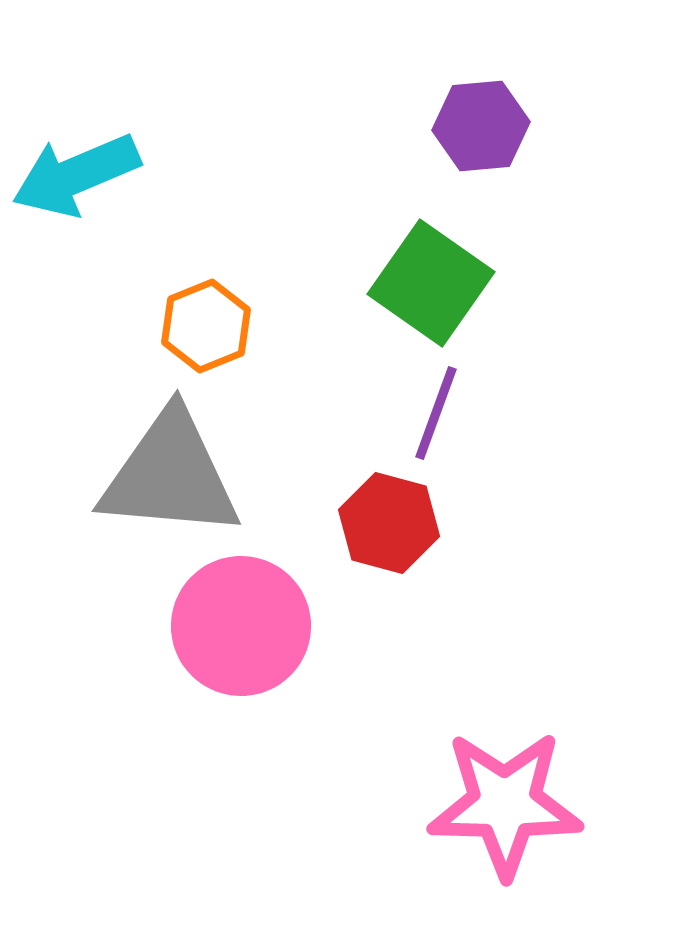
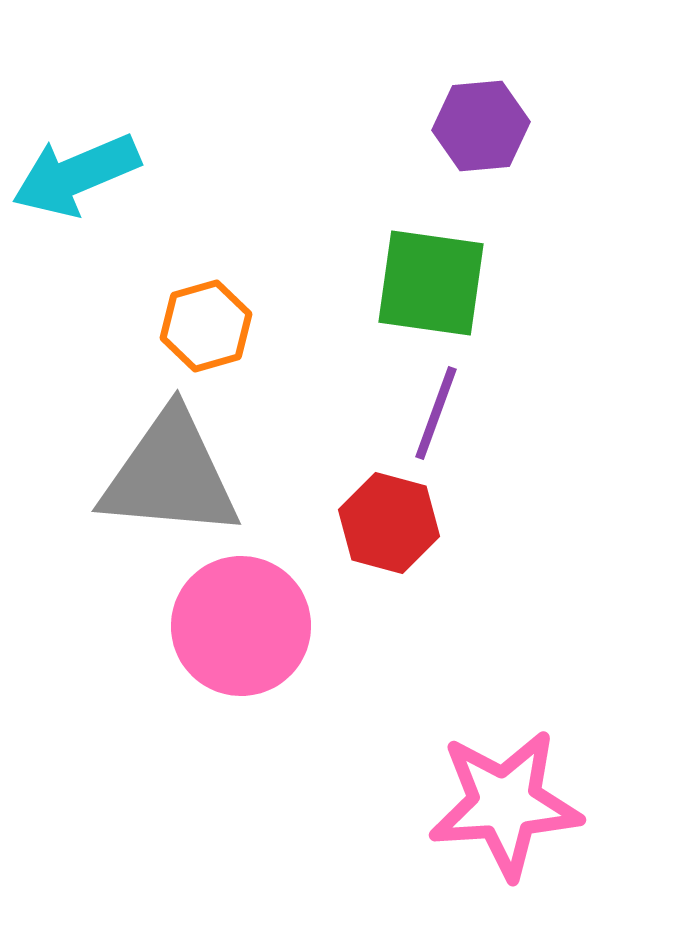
green square: rotated 27 degrees counterclockwise
orange hexagon: rotated 6 degrees clockwise
pink star: rotated 5 degrees counterclockwise
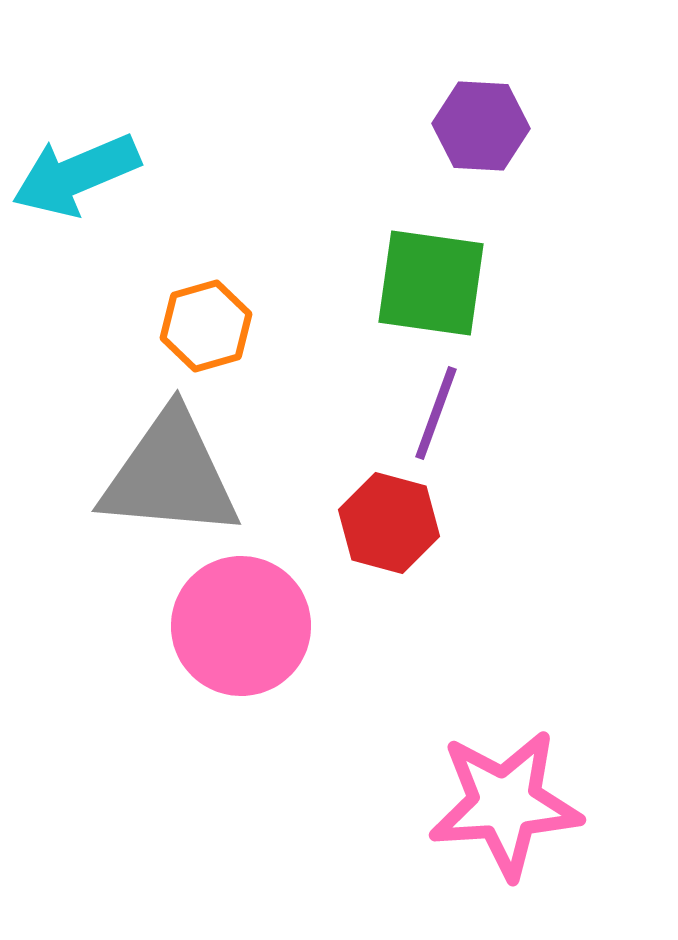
purple hexagon: rotated 8 degrees clockwise
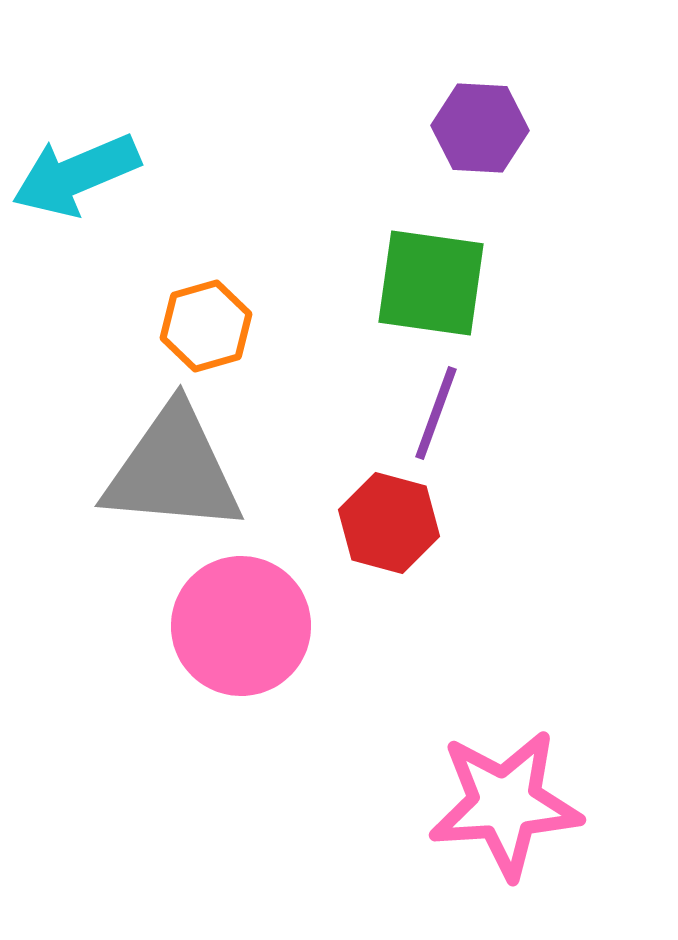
purple hexagon: moved 1 px left, 2 px down
gray triangle: moved 3 px right, 5 px up
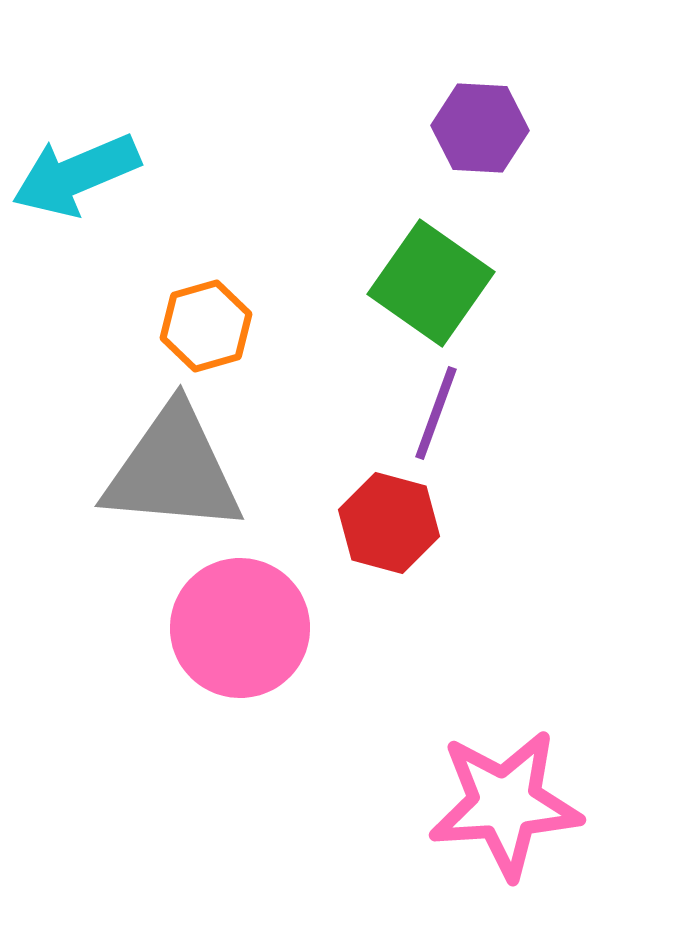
green square: rotated 27 degrees clockwise
pink circle: moved 1 px left, 2 px down
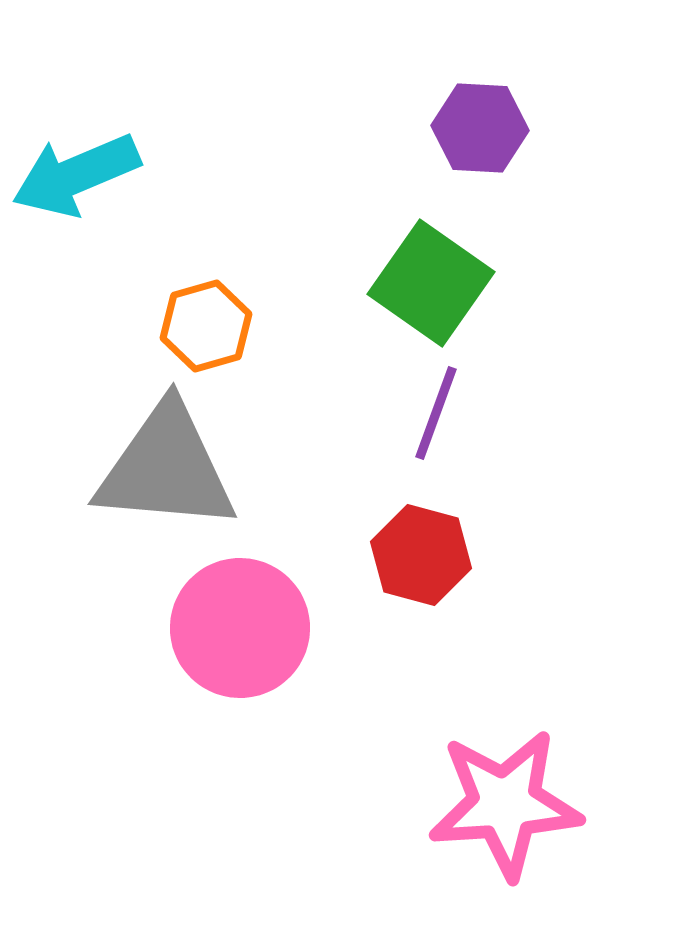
gray triangle: moved 7 px left, 2 px up
red hexagon: moved 32 px right, 32 px down
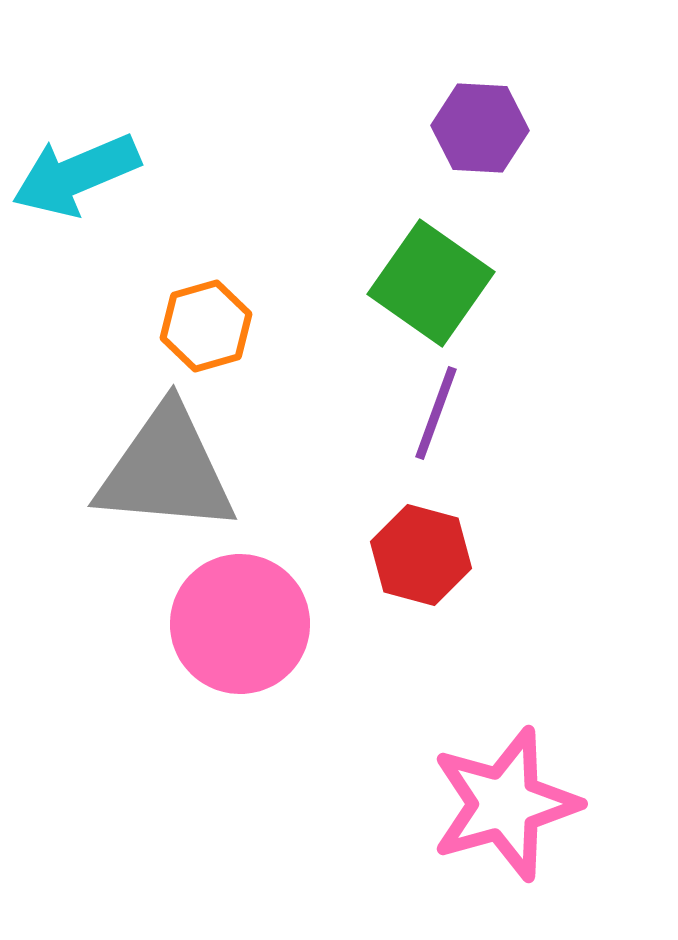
gray triangle: moved 2 px down
pink circle: moved 4 px up
pink star: rotated 12 degrees counterclockwise
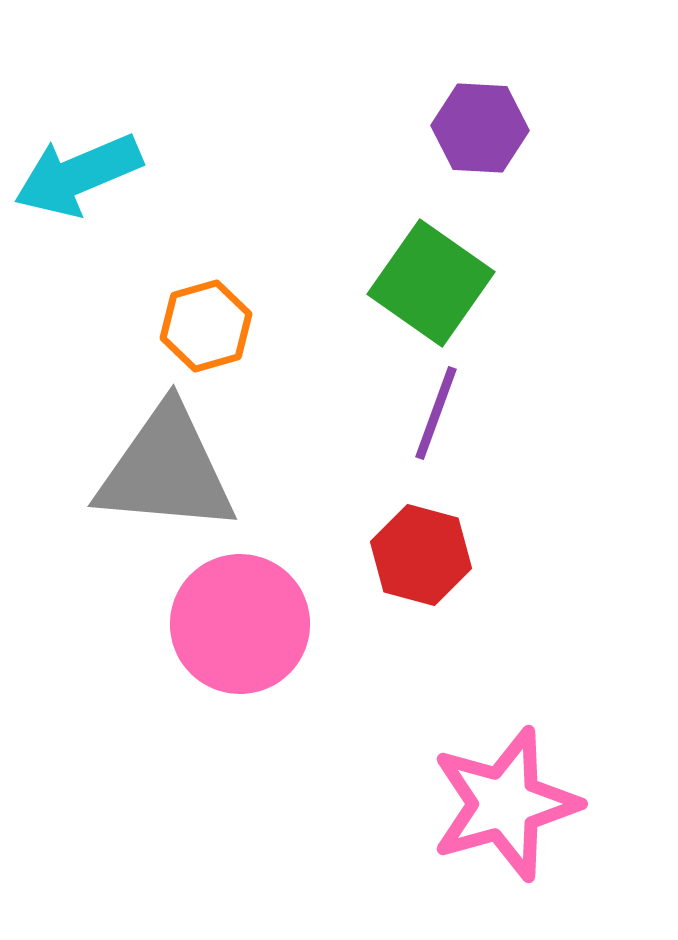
cyan arrow: moved 2 px right
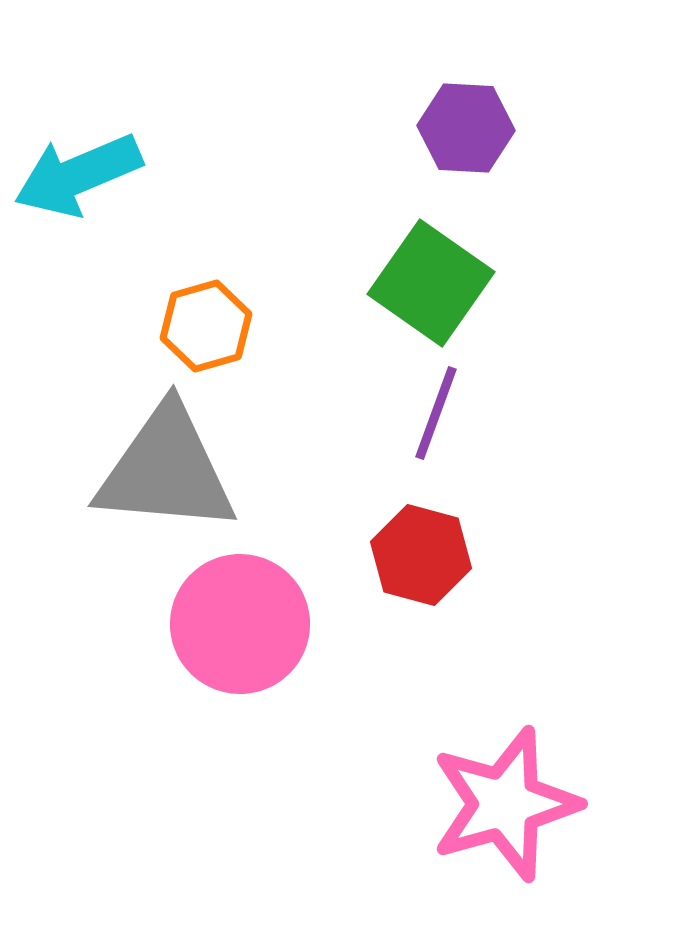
purple hexagon: moved 14 px left
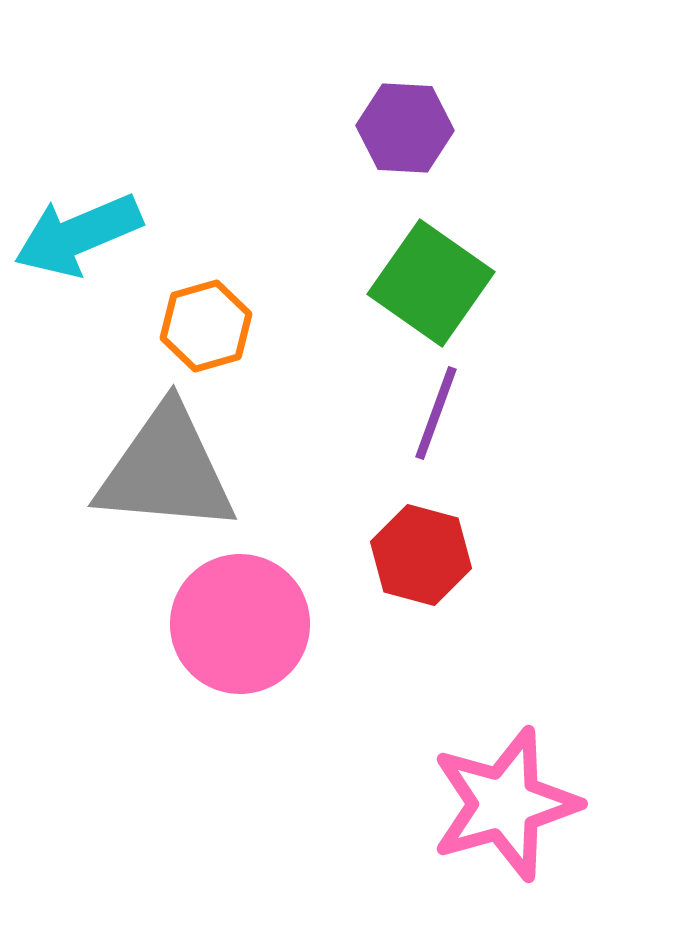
purple hexagon: moved 61 px left
cyan arrow: moved 60 px down
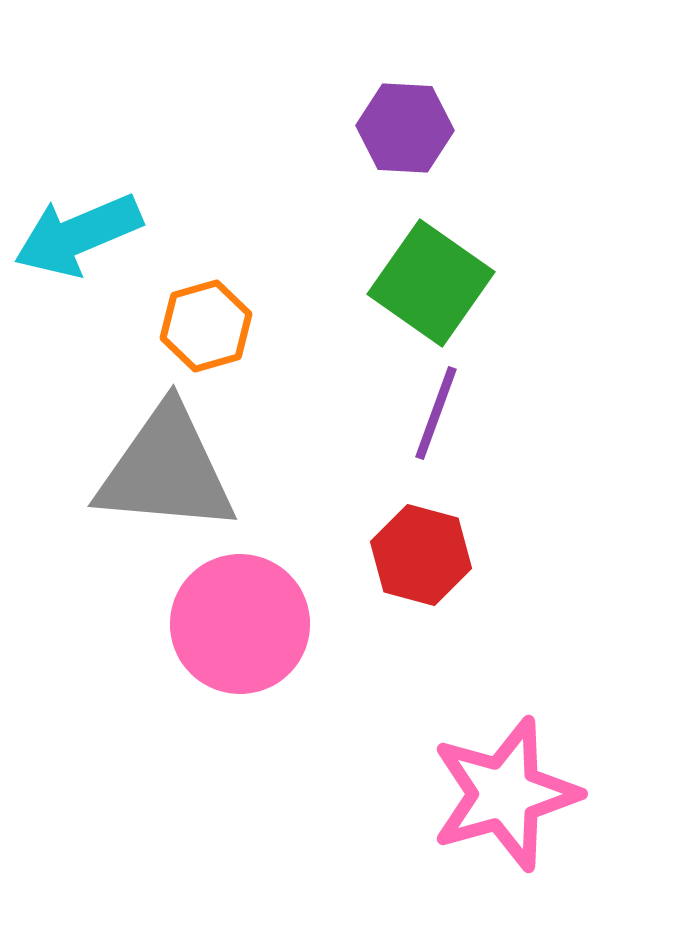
pink star: moved 10 px up
